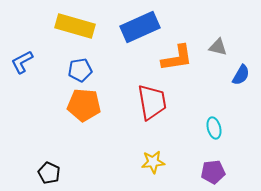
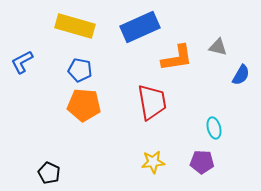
blue pentagon: rotated 20 degrees clockwise
purple pentagon: moved 11 px left, 10 px up; rotated 10 degrees clockwise
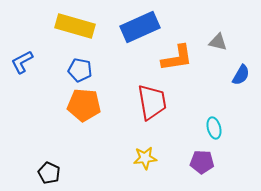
gray triangle: moved 5 px up
yellow star: moved 8 px left, 4 px up
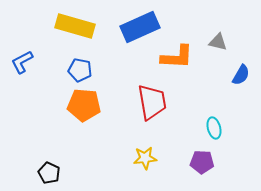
orange L-shape: moved 1 px up; rotated 12 degrees clockwise
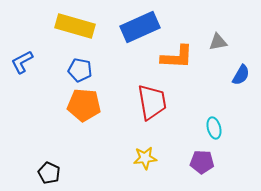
gray triangle: rotated 24 degrees counterclockwise
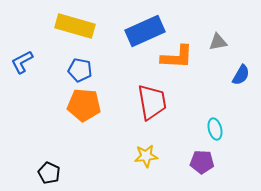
blue rectangle: moved 5 px right, 4 px down
cyan ellipse: moved 1 px right, 1 px down
yellow star: moved 1 px right, 2 px up
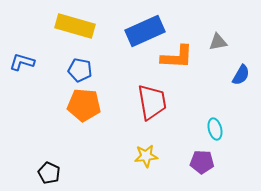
blue L-shape: rotated 45 degrees clockwise
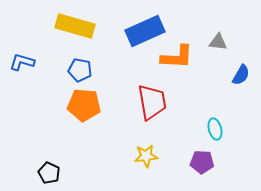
gray triangle: rotated 18 degrees clockwise
